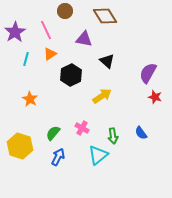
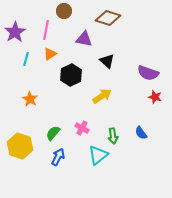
brown circle: moved 1 px left
brown diamond: moved 3 px right, 2 px down; rotated 40 degrees counterclockwise
pink line: rotated 36 degrees clockwise
purple semicircle: rotated 100 degrees counterclockwise
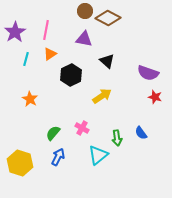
brown circle: moved 21 px right
brown diamond: rotated 10 degrees clockwise
green arrow: moved 4 px right, 2 px down
yellow hexagon: moved 17 px down
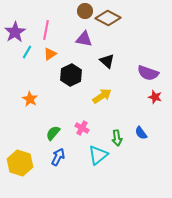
cyan line: moved 1 px right, 7 px up; rotated 16 degrees clockwise
